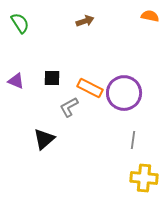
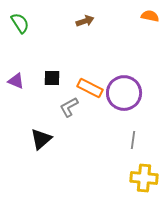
black triangle: moved 3 px left
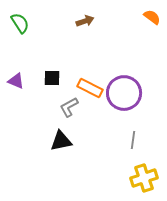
orange semicircle: moved 2 px right, 1 px down; rotated 24 degrees clockwise
black triangle: moved 20 px right, 2 px down; rotated 30 degrees clockwise
yellow cross: rotated 24 degrees counterclockwise
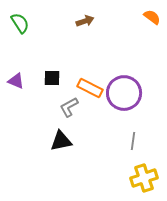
gray line: moved 1 px down
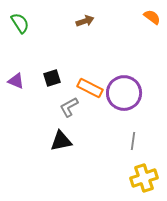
black square: rotated 18 degrees counterclockwise
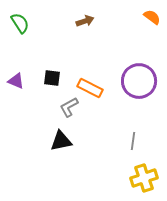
black square: rotated 24 degrees clockwise
purple circle: moved 15 px right, 12 px up
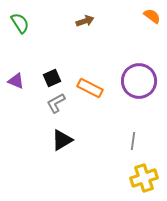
orange semicircle: moved 1 px up
black square: rotated 30 degrees counterclockwise
gray L-shape: moved 13 px left, 4 px up
black triangle: moved 1 px right, 1 px up; rotated 20 degrees counterclockwise
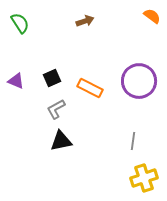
gray L-shape: moved 6 px down
black triangle: moved 1 px left, 1 px down; rotated 20 degrees clockwise
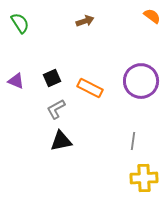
purple circle: moved 2 px right
yellow cross: rotated 16 degrees clockwise
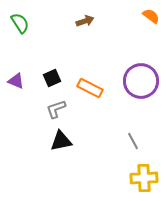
orange semicircle: moved 1 px left
gray L-shape: rotated 10 degrees clockwise
gray line: rotated 36 degrees counterclockwise
